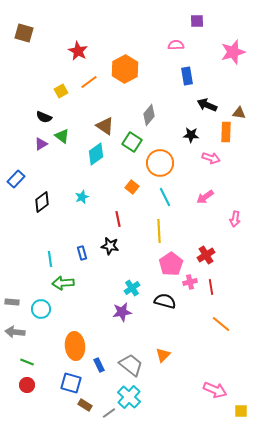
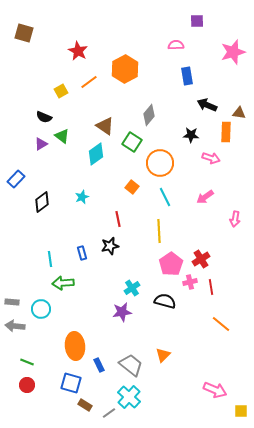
black star at (110, 246): rotated 24 degrees counterclockwise
red cross at (206, 255): moved 5 px left, 4 px down
gray arrow at (15, 332): moved 6 px up
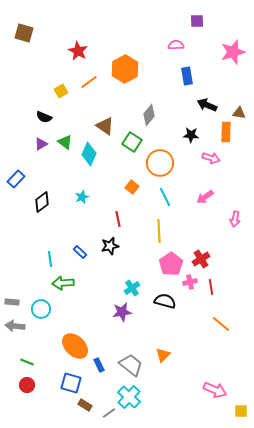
green triangle at (62, 136): moved 3 px right, 6 px down
cyan diamond at (96, 154): moved 7 px left; rotated 30 degrees counterclockwise
blue rectangle at (82, 253): moved 2 px left, 1 px up; rotated 32 degrees counterclockwise
orange ellipse at (75, 346): rotated 40 degrees counterclockwise
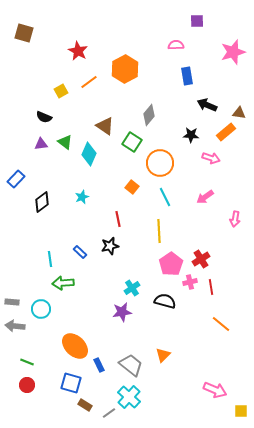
orange rectangle at (226, 132): rotated 48 degrees clockwise
purple triangle at (41, 144): rotated 24 degrees clockwise
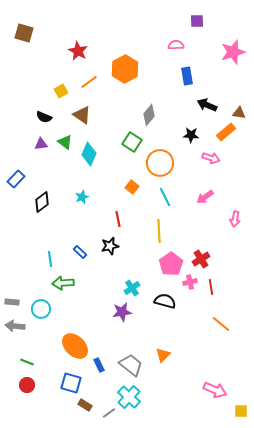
brown triangle at (105, 126): moved 23 px left, 11 px up
